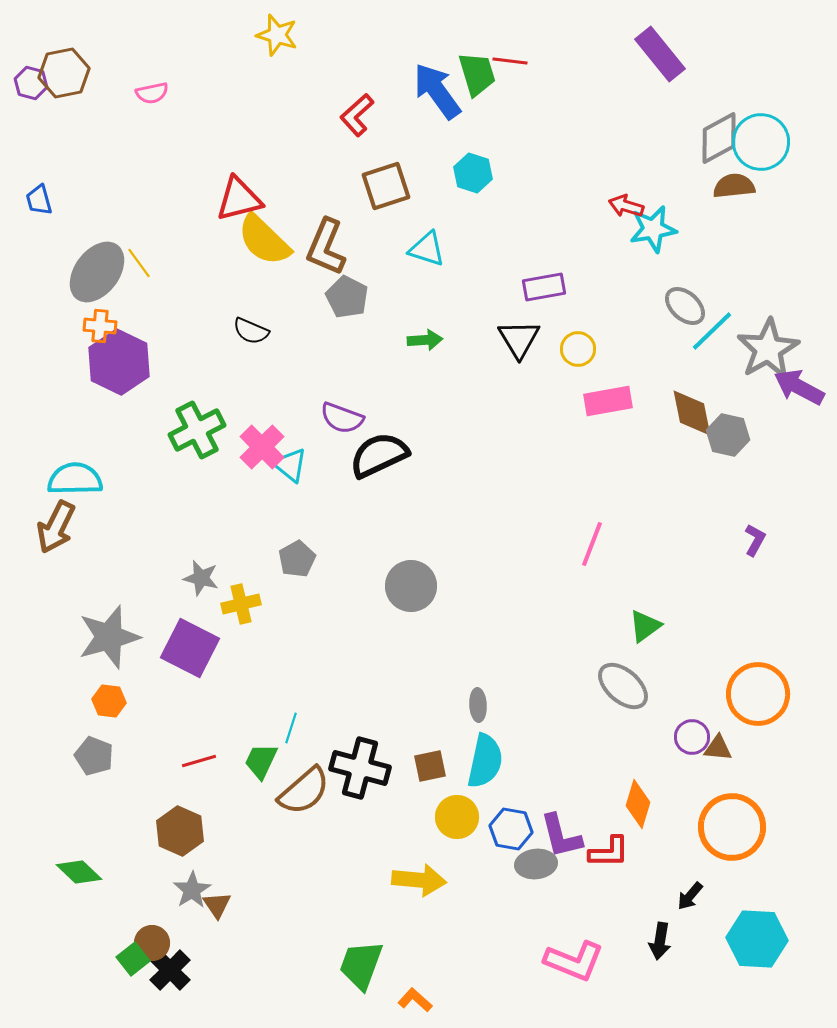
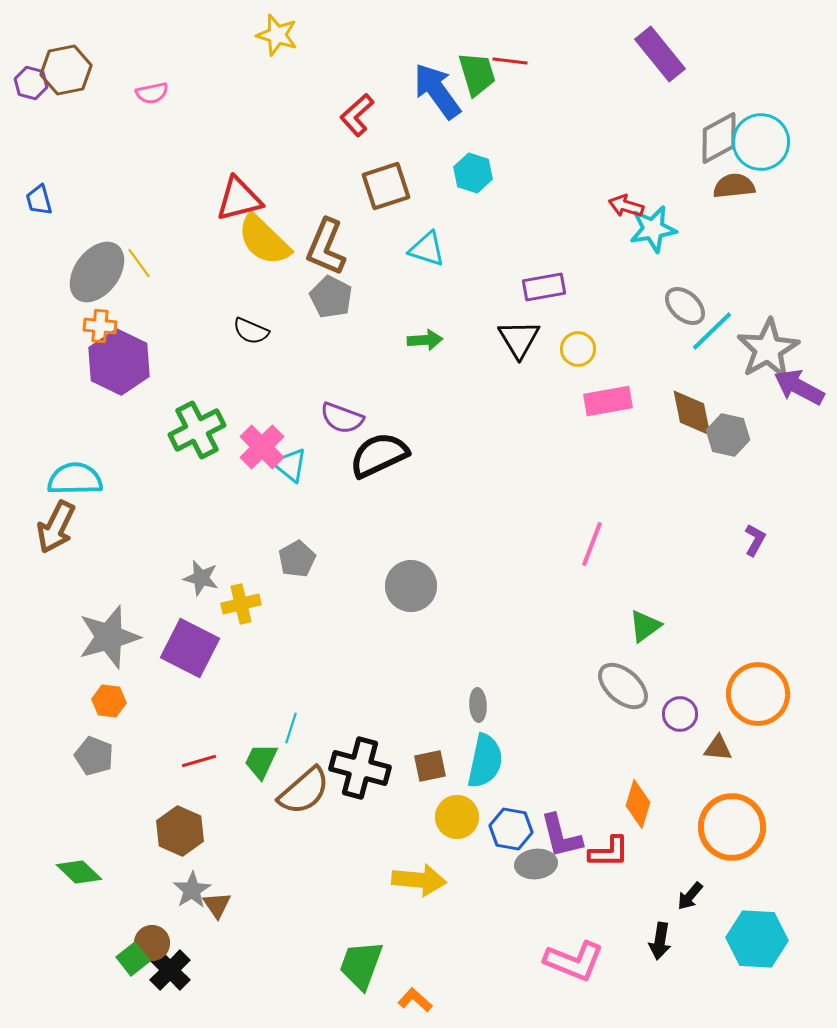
brown hexagon at (64, 73): moved 2 px right, 3 px up
gray pentagon at (347, 297): moved 16 px left
purple circle at (692, 737): moved 12 px left, 23 px up
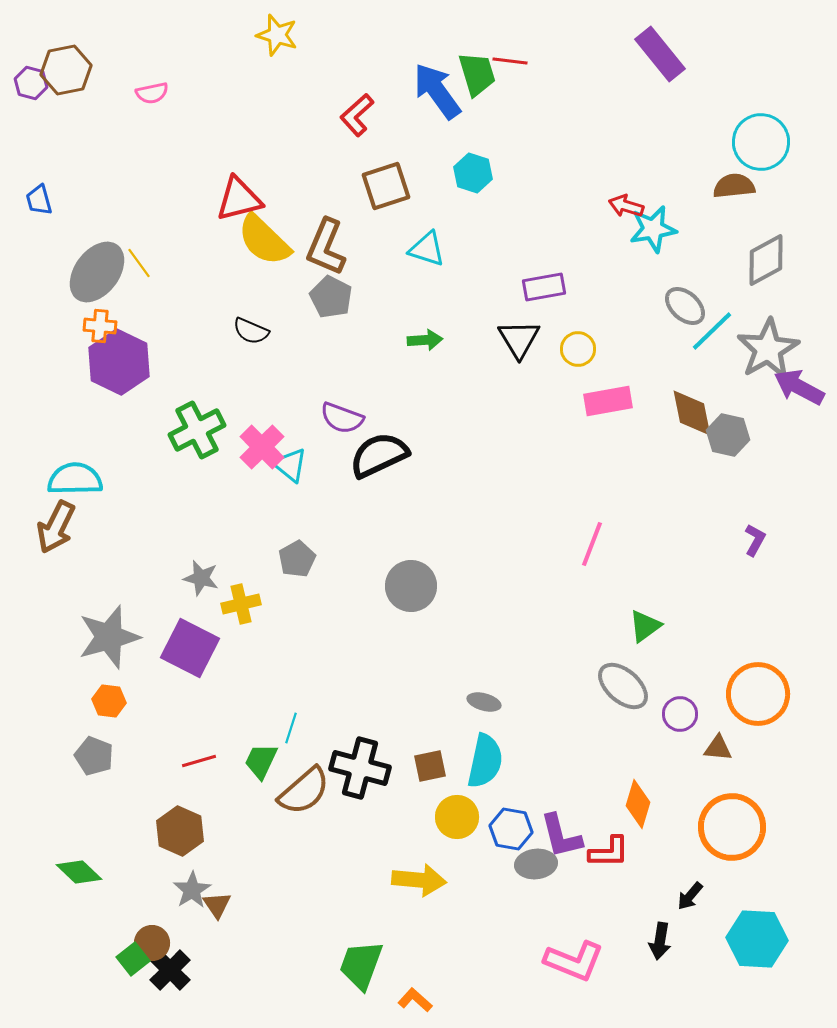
gray diamond at (719, 138): moved 47 px right, 122 px down
gray ellipse at (478, 705): moved 6 px right, 3 px up; rotated 72 degrees counterclockwise
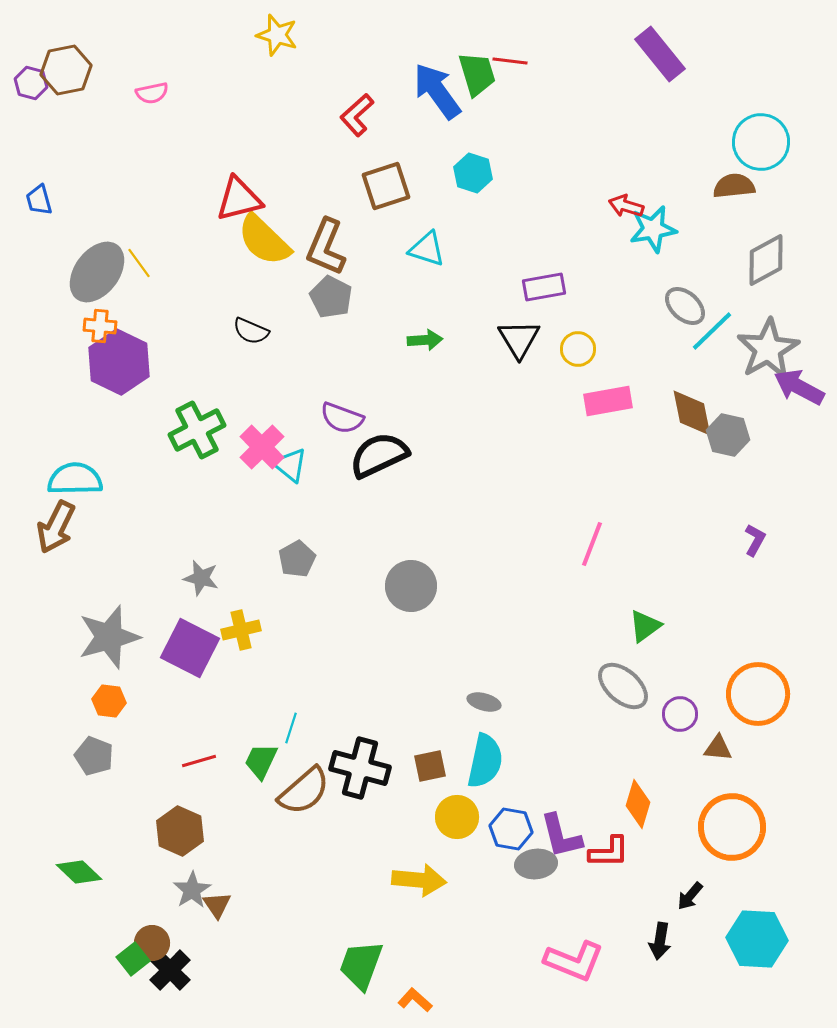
yellow cross at (241, 604): moved 26 px down
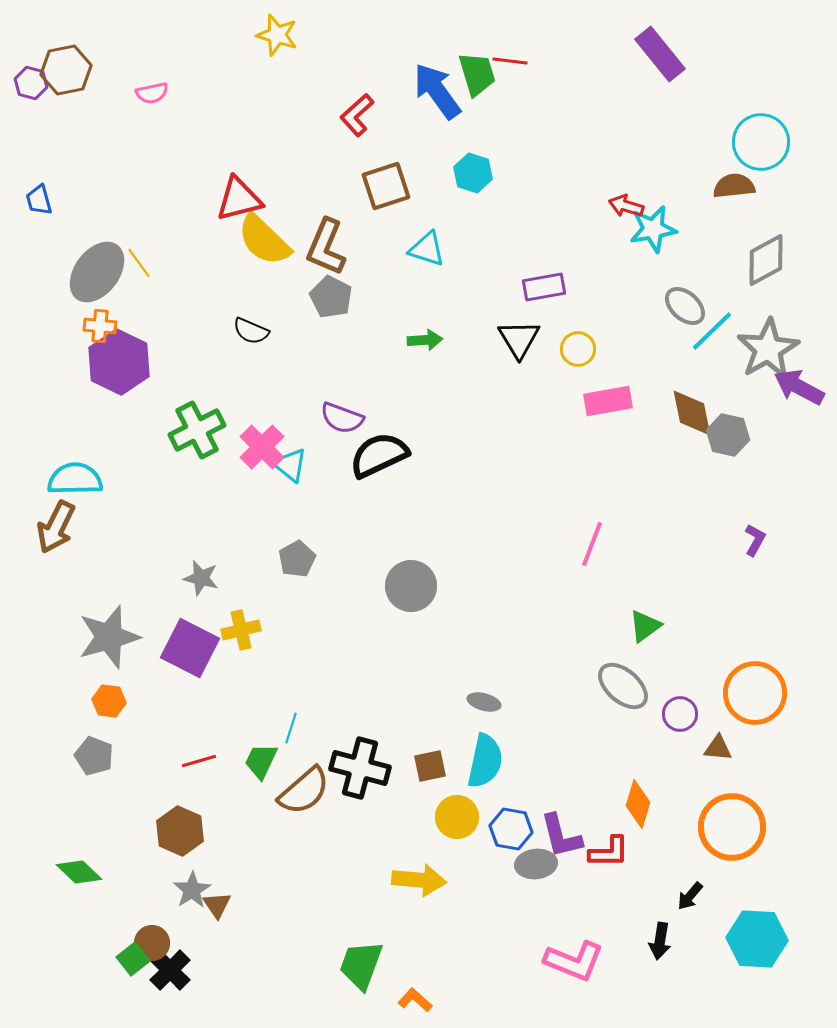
orange circle at (758, 694): moved 3 px left, 1 px up
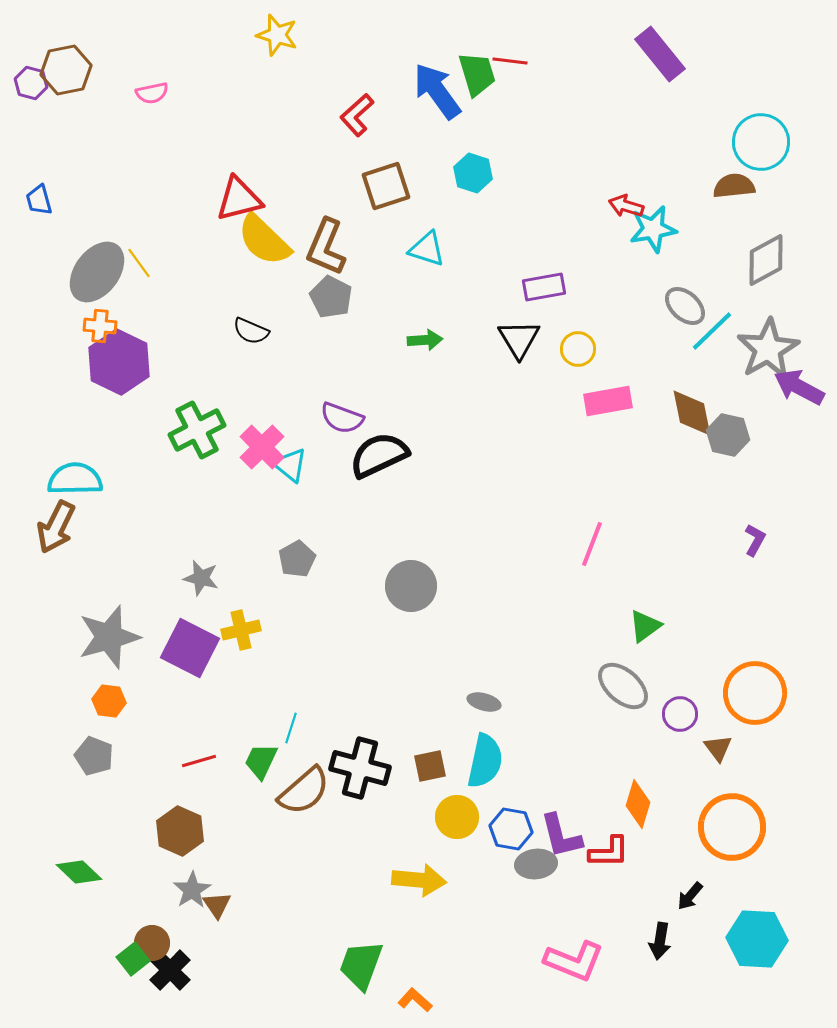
brown triangle at (718, 748): rotated 48 degrees clockwise
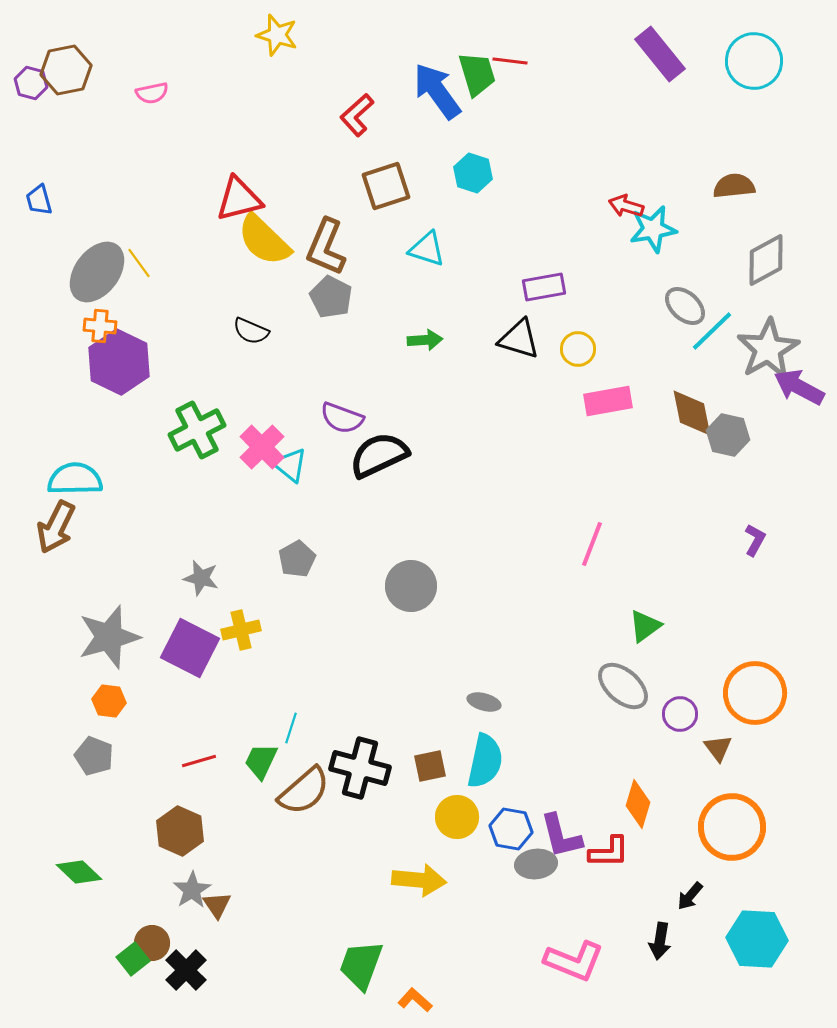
cyan circle at (761, 142): moved 7 px left, 81 px up
black triangle at (519, 339): rotated 42 degrees counterclockwise
black cross at (170, 970): moved 16 px right
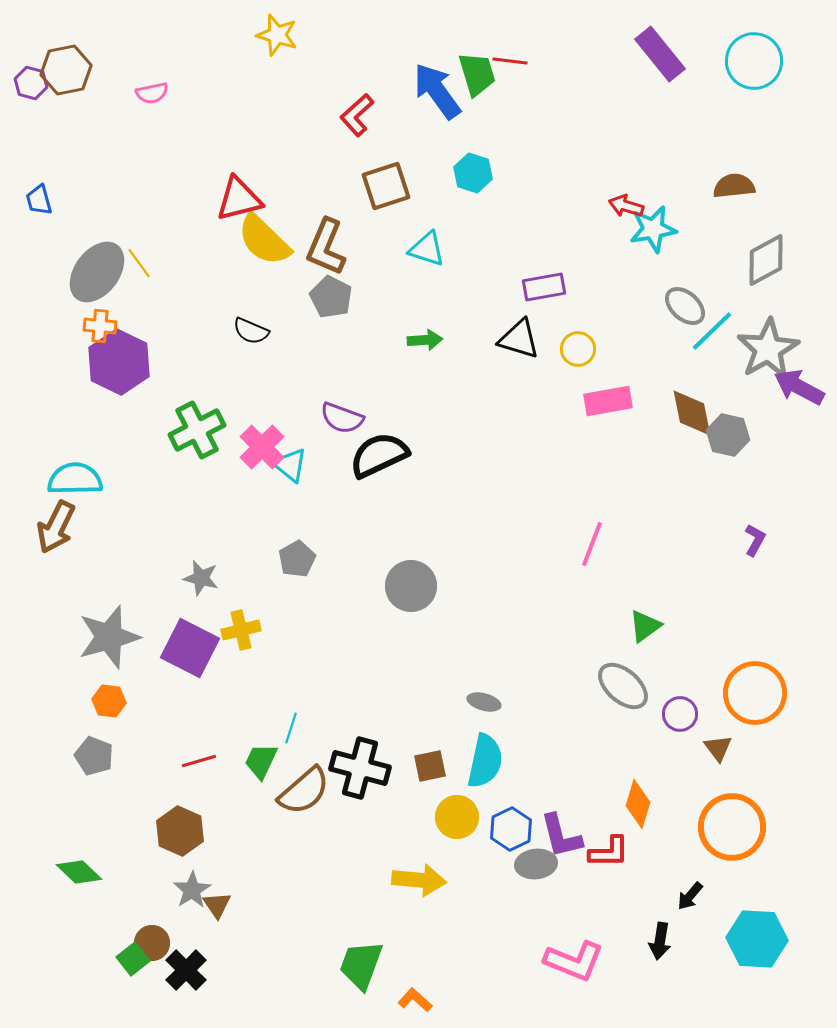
blue hexagon at (511, 829): rotated 24 degrees clockwise
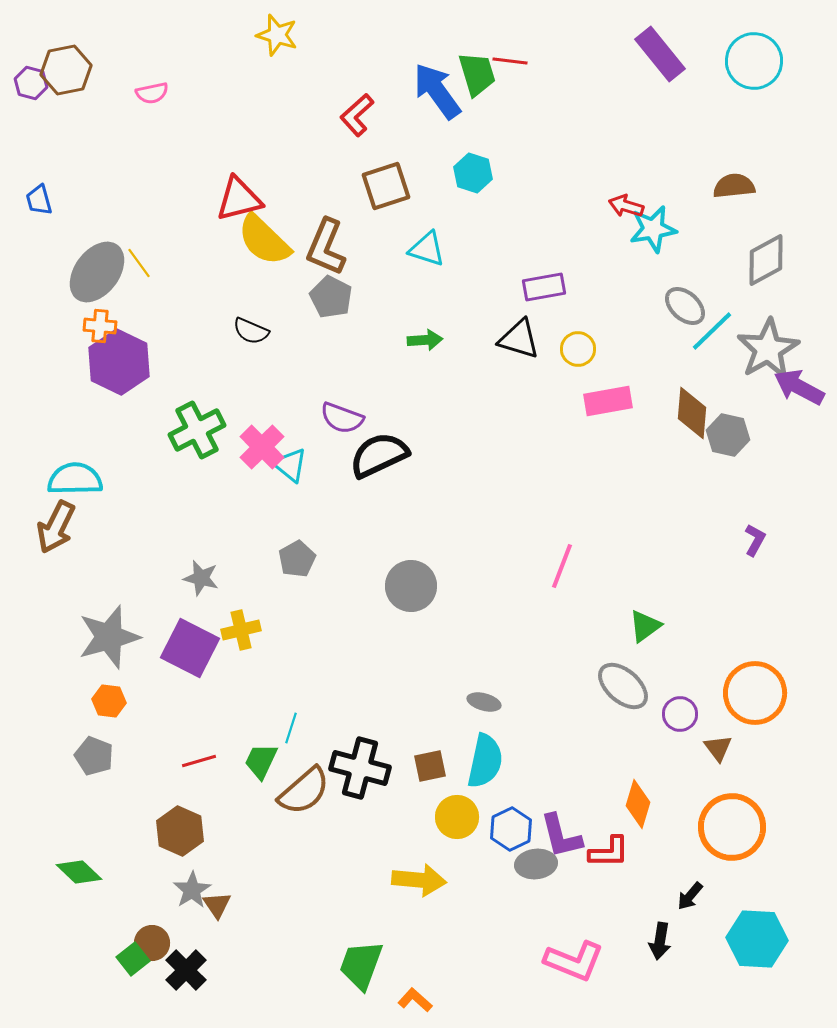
brown diamond at (692, 413): rotated 16 degrees clockwise
pink line at (592, 544): moved 30 px left, 22 px down
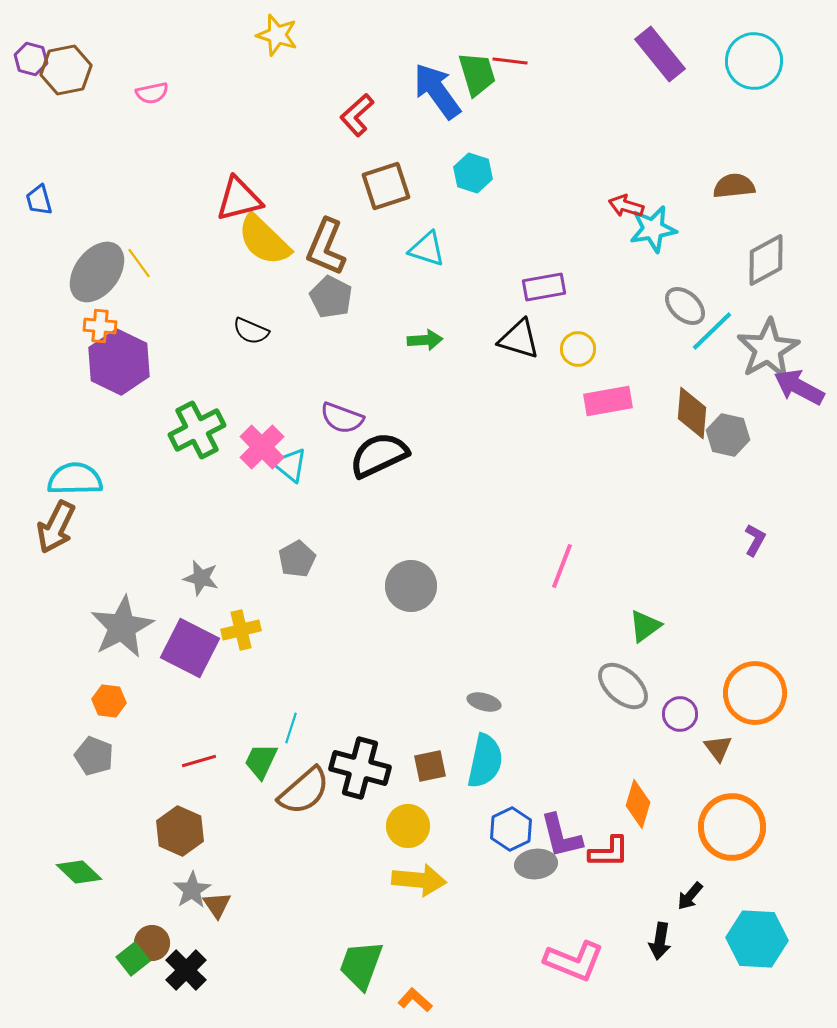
purple hexagon at (31, 83): moved 24 px up
gray star at (109, 637): moved 13 px right, 10 px up; rotated 12 degrees counterclockwise
yellow circle at (457, 817): moved 49 px left, 9 px down
